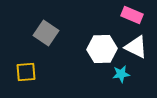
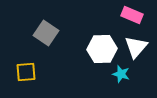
white triangle: rotated 45 degrees clockwise
cyan star: rotated 24 degrees clockwise
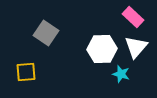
pink rectangle: moved 1 px right, 2 px down; rotated 20 degrees clockwise
